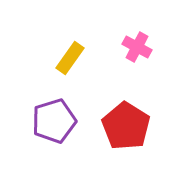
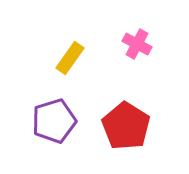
pink cross: moved 3 px up
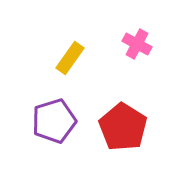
red pentagon: moved 3 px left, 1 px down
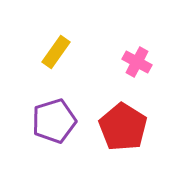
pink cross: moved 18 px down
yellow rectangle: moved 14 px left, 6 px up
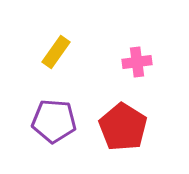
pink cross: rotated 36 degrees counterclockwise
purple pentagon: rotated 21 degrees clockwise
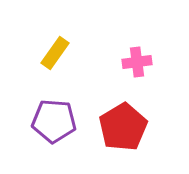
yellow rectangle: moved 1 px left, 1 px down
red pentagon: rotated 9 degrees clockwise
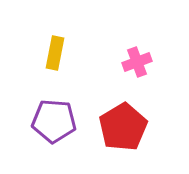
yellow rectangle: rotated 24 degrees counterclockwise
pink cross: rotated 12 degrees counterclockwise
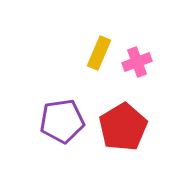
yellow rectangle: moved 44 px right; rotated 12 degrees clockwise
purple pentagon: moved 8 px right; rotated 12 degrees counterclockwise
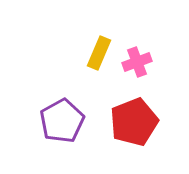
purple pentagon: rotated 21 degrees counterclockwise
red pentagon: moved 11 px right, 5 px up; rotated 9 degrees clockwise
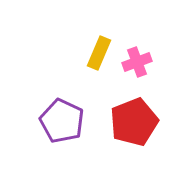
purple pentagon: rotated 18 degrees counterclockwise
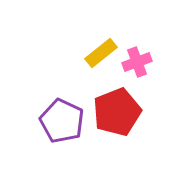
yellow rectangle: moved 2 px right; rotated 28 degrees clockwise
red pentagon: moved 17 px left, 10 px up
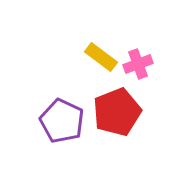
yellow rectangle: moved 4 px down; rotated 76 degrees clockwise
pink cross: moved 1 px right, 2 px down
